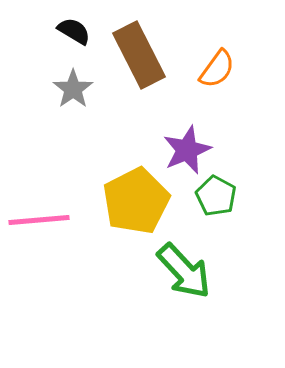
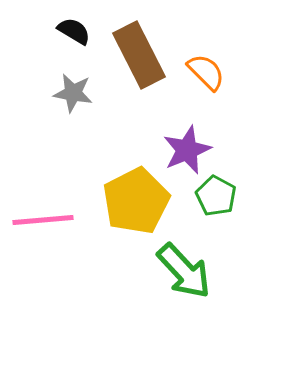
orange semicircle: moved 11 px left, 3 px down; rotated 81 degrees counterclockwise
gray star: moved 4 px down; rotated 27 degrees counterclockwise
pink line: moved 4 px right
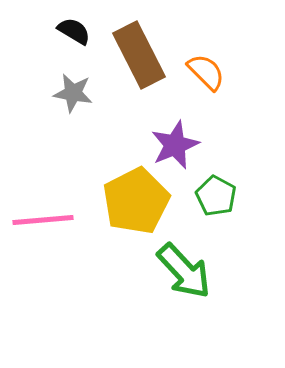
purple star: moved 12 px left, 5 px up
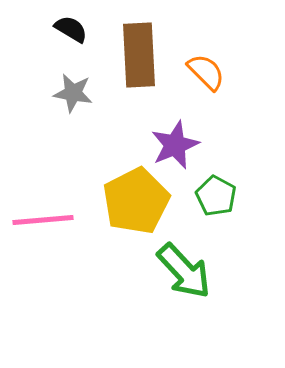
black semicircle: moved 3 px left, 2 px up
brown rectangle: rotated 24 degrees clockwise
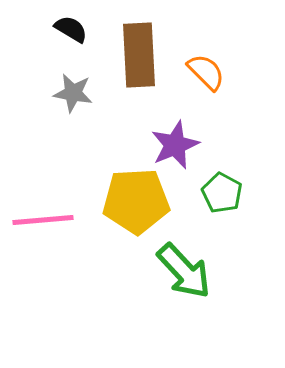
green pentagon: moved 6 px right, 3 px up
yellow pentagon: rotated 24 degrees clockwise
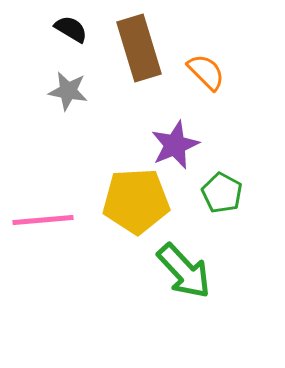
brown rectangle: moved 7 px up; rotated 14 degrees counterclockwise
gray star: moved 5 px left, 2 px up
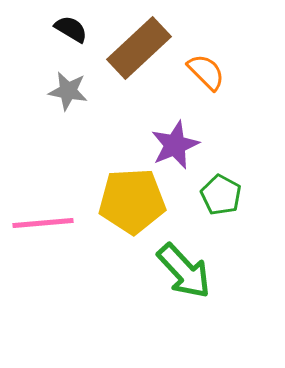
brown rectangle: rotated 64 degrees clockwise
green pentagon: moved 1 px left, 2 px down
yellow pentagon: moved 4 px left
pink line: moved 3 px down
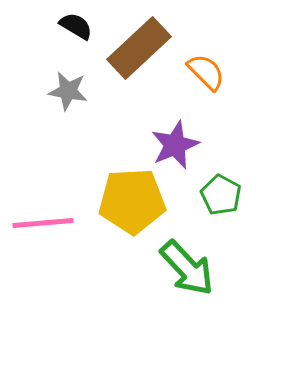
black semicircle: moved 5 px right, 3 px up
green arrow: moved 3 px right, 3 px up
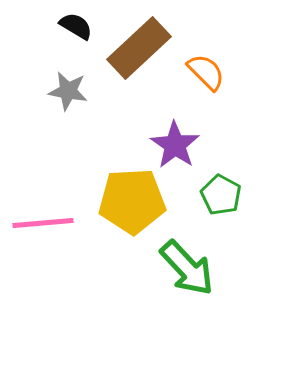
purple star: rotated 15 degrees counterclockwise
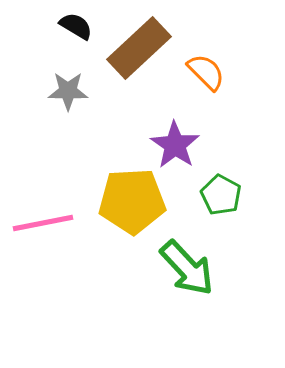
gray star: rotated 9 degrees counterclockwise
pink line: rotated 6 degrees counterclockwise
